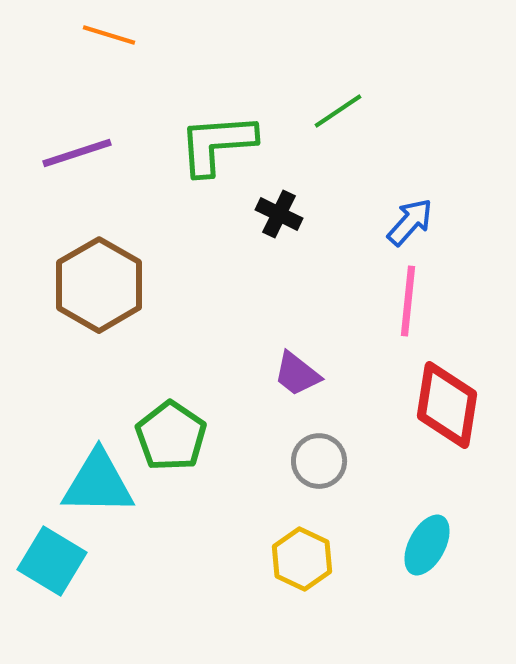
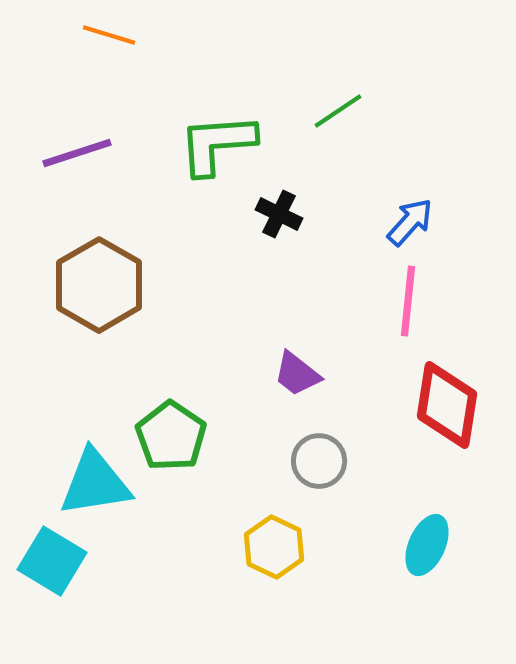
cyan triangle: moved 3 px left; rotated 10 degrees counterclockwise
cyan ellipse: rotated 4 degrees counterclockwise
yellow hexagon: moved 28 px left, 12 px up
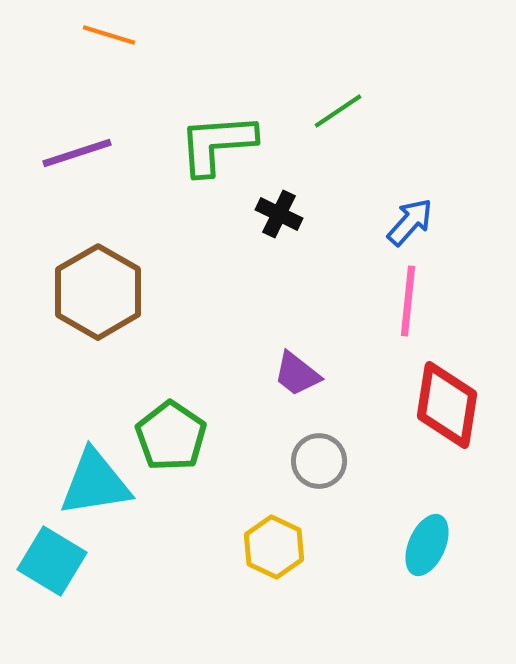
brown hexagon: moved 1 px left, 7 px down
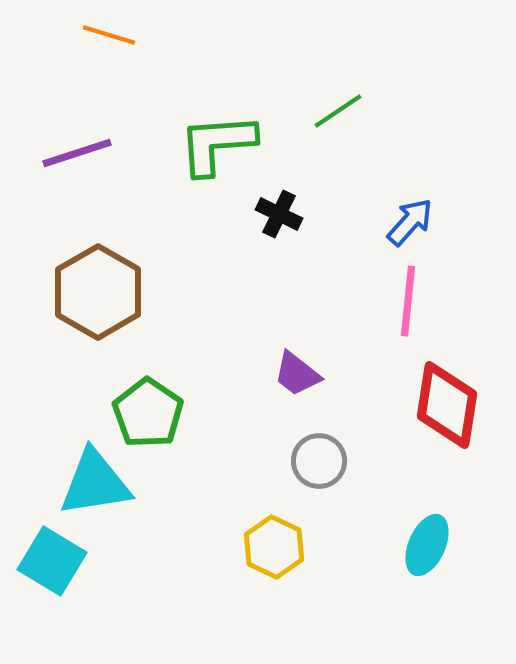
green pentagon: moved 23 px left, 23 px up
